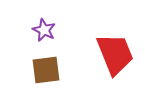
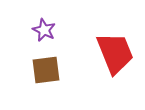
red trapezoid: moved 1 px up
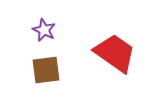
red trapezoid: rotated 33 degrees counterclockwise
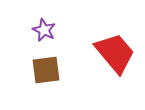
red trapezoid: rotated 15 degrees clockwise
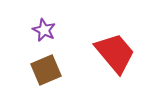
brown square: rotated 16 degrees counterclockwise
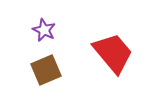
red trapezoid: moved 2 px left
